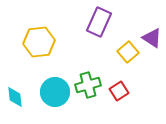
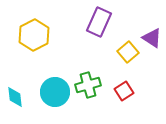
yellow hexagon: moved 5 px left, 7 px up; rotated 20 degrees counterclockwise
red square: moved 5 px right
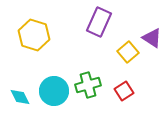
yellow hexagon: rotated 16 degrees counterclockwise
cyan circle: moved 1 px left, 1 px up
cyan diamond: moved 5 px right; rotated 20 degrees counterclockwise
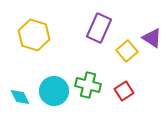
purple rectangle: moved 6 px down
yellow square: moved 1 px left, 1 px up
green cross: rotated 30 degrees clockwise
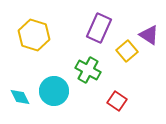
purple triangle: moved 3 px left, 3 px up
green cross: moved 15 px up; rotated 15 degrees clockwise
red square: moved 7 px left, 10 px down; rotated 24 degrees counterclockwise
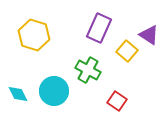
yellow square: rotated 10 degrees counterclockwise
cyan diamond: moved 2 px left, 3 px up
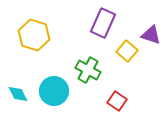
purple rectangle: moved 4 px right, 5 px up
purple triangle: moved 2 px right; rotated 15 degrees counterclockwise
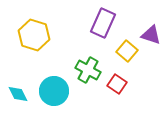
red square: moved 17 px up
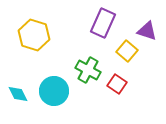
purple triangle: moved 4 px left, 4 px up
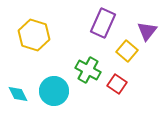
purple triangle: rotated 50 degrees clockwise
